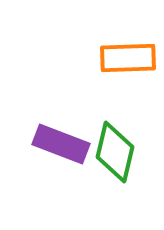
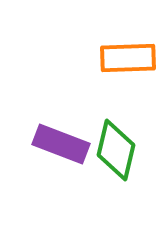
green diamond: moved 1 px right, 2 px up
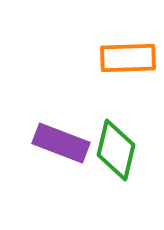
purple rectangle: moved 1 px up
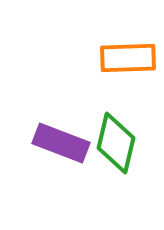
green diamond: moved 7 px up
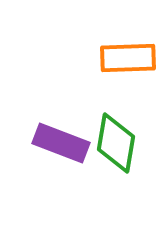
green diamond: rotated 4 degrees counterclockwise
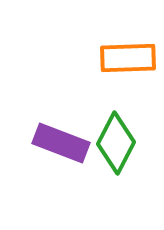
green diamond: rotated 18 degrees clockwise
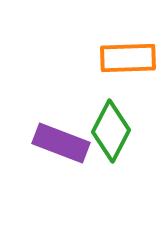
green diamond: moved 5 px left, 12 px up
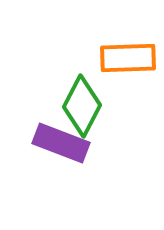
green diamond: moved 29 px left, 25 px up
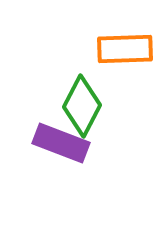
orange rectangle: moved 3 px left, 9 px up
